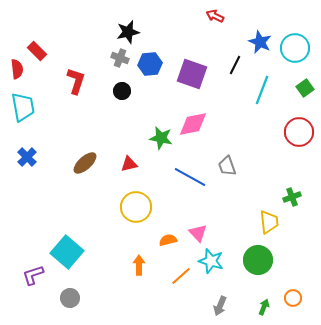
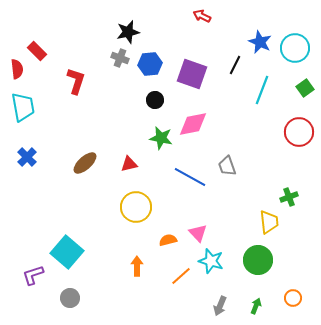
red arrow: moved 13 px left
black circle: moved 33 px right, 9 px down
green cross: moved 3 px left
orange arrow: moved 2 px left, 1 px down
green arrow: moved 8 px left, 1 px up
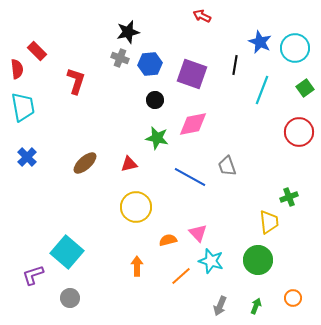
black line: rotated 18 degrees counterclockwise
green star: moved 4 px left
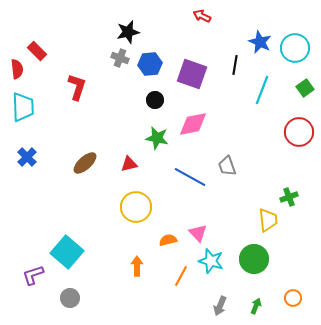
red L-shape: moved 1 px right, 6 px down
cyan trapezoid: rotated 8 degrees clockwise
yellow trapezoid: moved 1 px left, 2 px up
green circle: moved 4 px left, 1 px up
orange line: rotated 20 degrees counterclockwise
